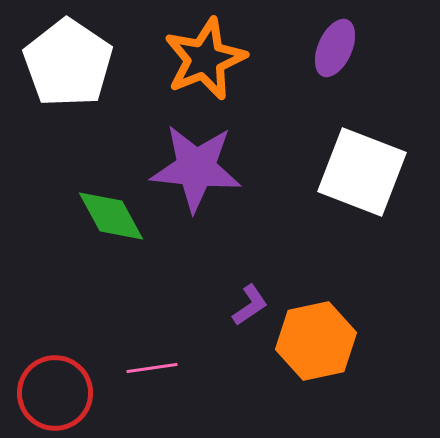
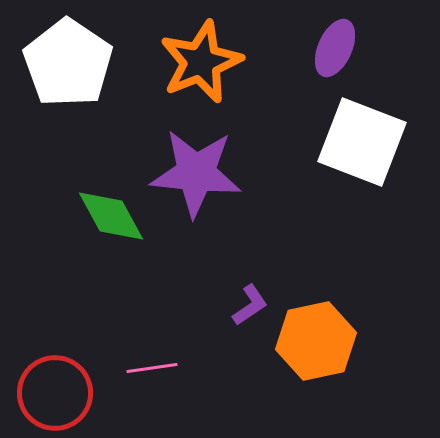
orange star: moved 4 px left, 3 px down
purple star: moved 5 px down
white square: moved 30 px up
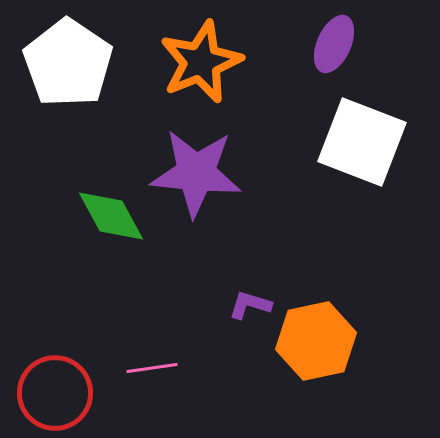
purple ellipse: moved 1 px left, 4 px up
purple L-shape: rotated 129 degrees counterclockwise
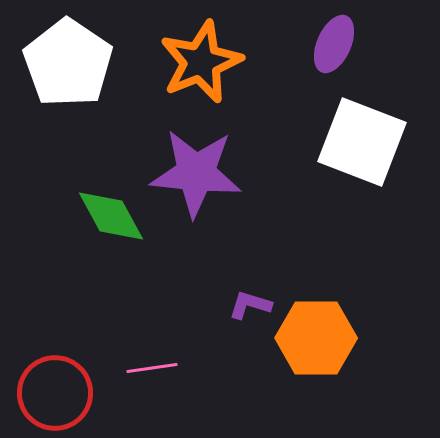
orange hexagon: moved 3 px up; rotated 12 degrees clockwise
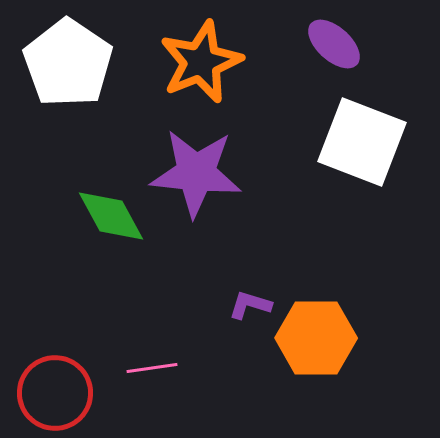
purple ellipse: rotated 72 degrees counterclockwise
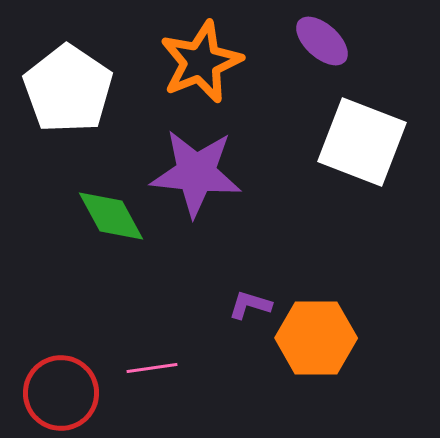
purple ellipse: moved 12 px left, 3 px up
white pentagon: moved 26 px down
red circle: moved 6 px right
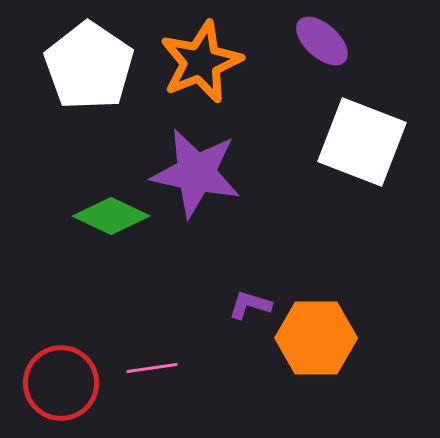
white pentagon: moved 21 px right, 23 px up
purple star: rotated 6 degrees clockwise
green diamond: rotated 36 degrees counterclockwise
red circle: moved 10 px up
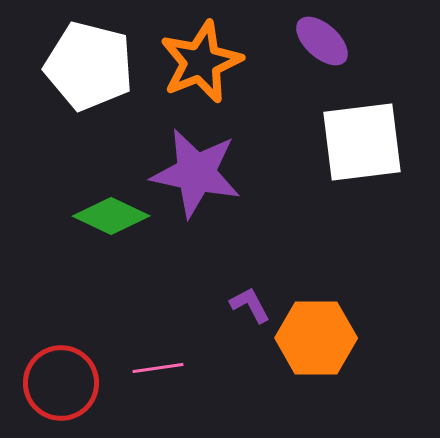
white pentagon: rotated 20 degrees counterclockwise
white square: rotated 28 degrees counterclockwise
purple L-shape: rotated 45 degrees clockwise
pink line: moved 6 px right
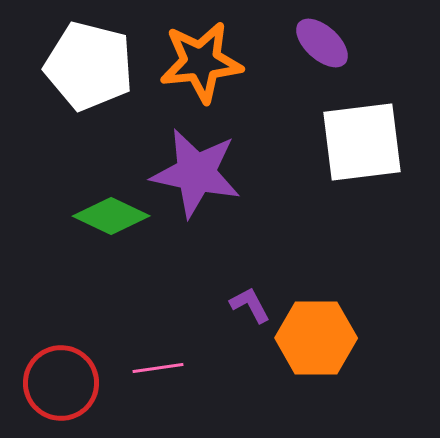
purple ellipse: moved 2 px down
orange star: rotated 16 degrees clockwise
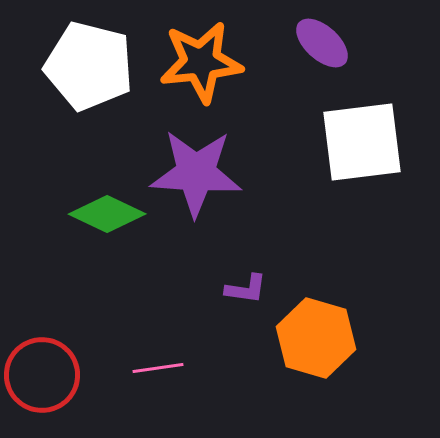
purple star: rotated 8 degrees counterclockwise
green diamond: moved 4 px left, 2 px up
purple L-shape: moved 4 px left, 16 px up; rotated 126 degrees clockwise
orange hexagon: rotated 16 degrees clockwise
red circle: moved 19 px left, 8 px up
